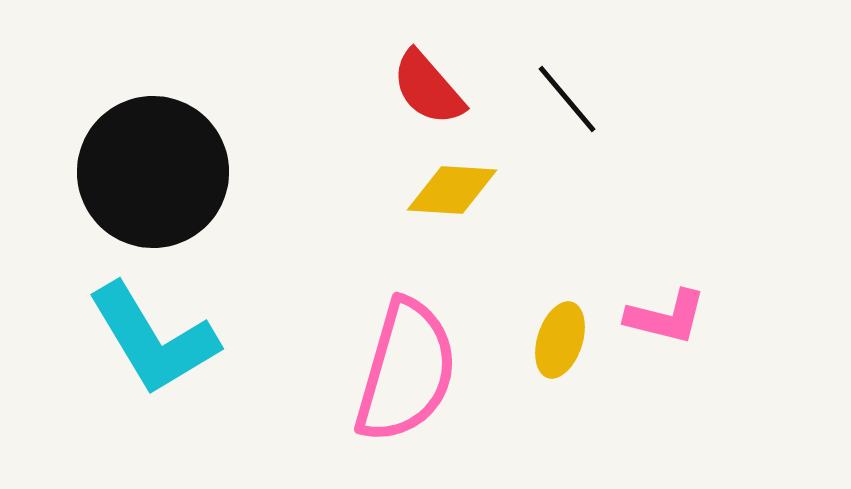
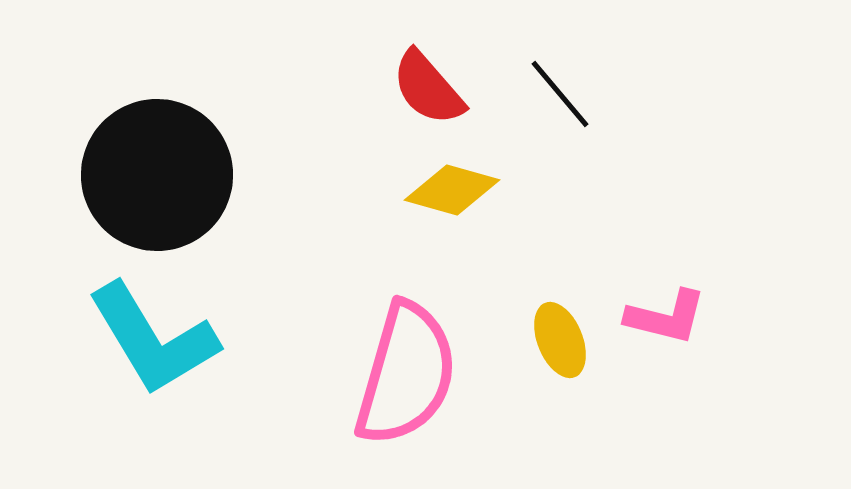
black line: moved 7 px left, 5 px up
black circle: moved 4 px right, 3 px down
yellow diamond: rotated 12 degrees clockwise
yellow ellipse: rotated 40 degrees counterclockwise
pink semicircle: moved 3 px down
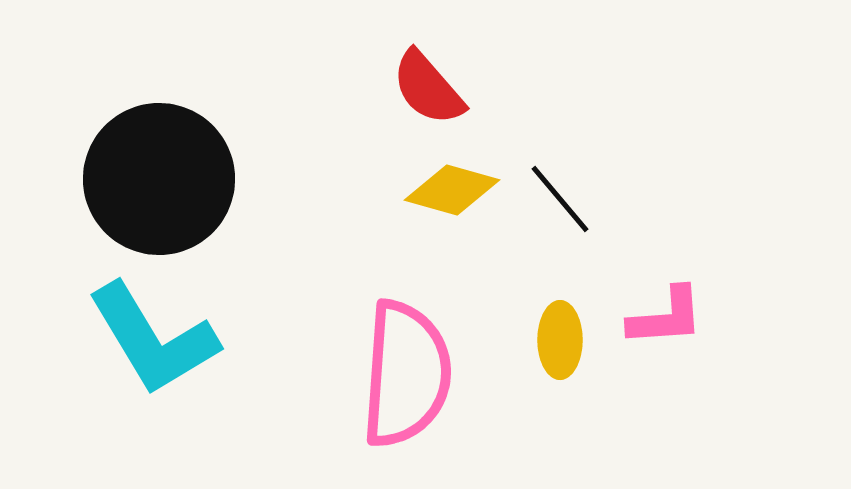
black line: moved 105 px down
black circle: moved 2 px right, 4 px down
pink L-shape: rotated 18 degrees counterclockwise
yellow ellipse: rotated 22 degrees clockwise
pink semicircle: rotated 12 degrees counterclockwise
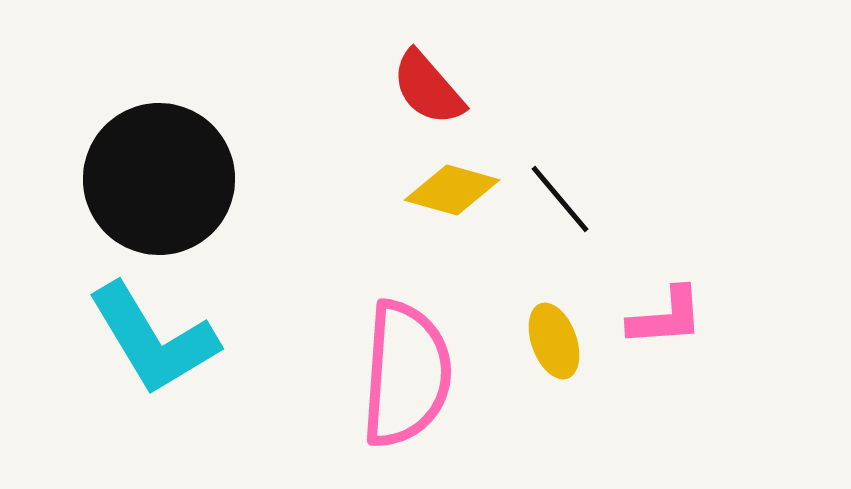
yellow ellipse: moved 6 px left, 1 px down; rotated 20 degrees counterclockwise
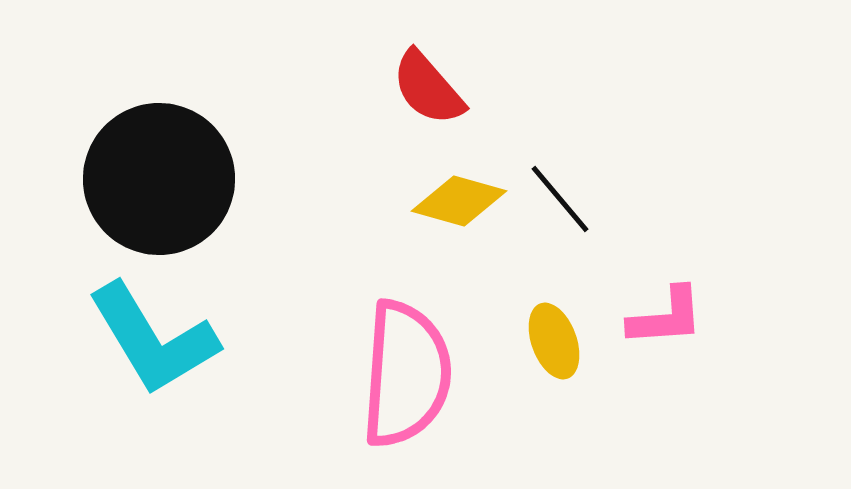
yellow diamond: moved 7 px right, 11 px down
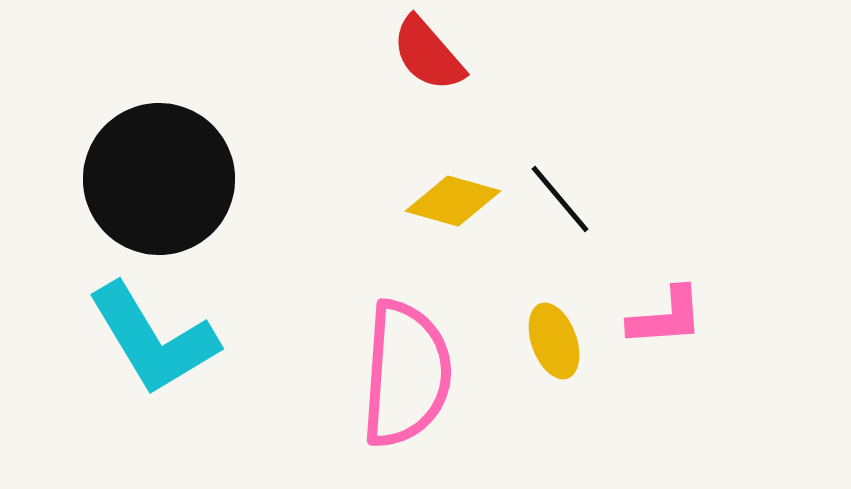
red semicircle: moved 34 px up
yellow diamond: moved 6 px left
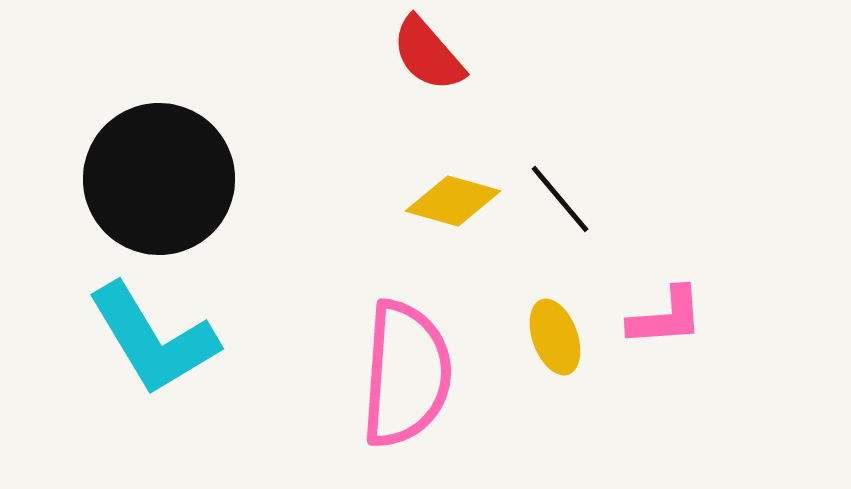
yellow ellipse: moved 1 px right, 4 px up
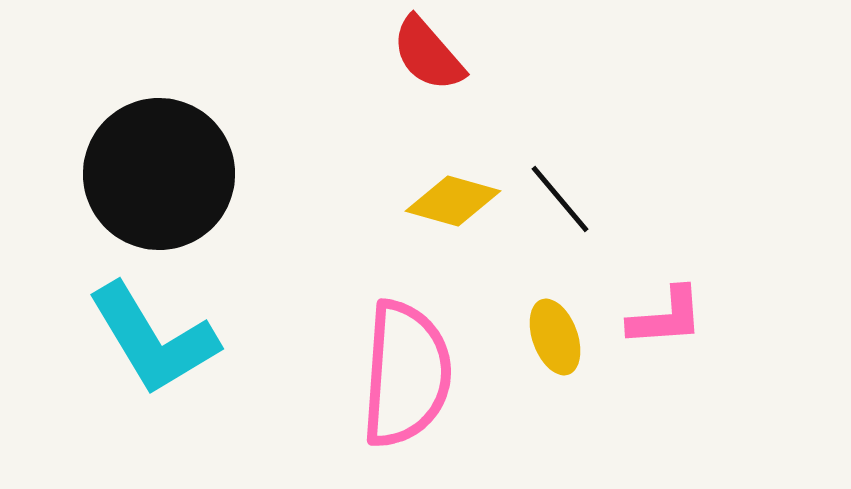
black circle: moved 5 px up
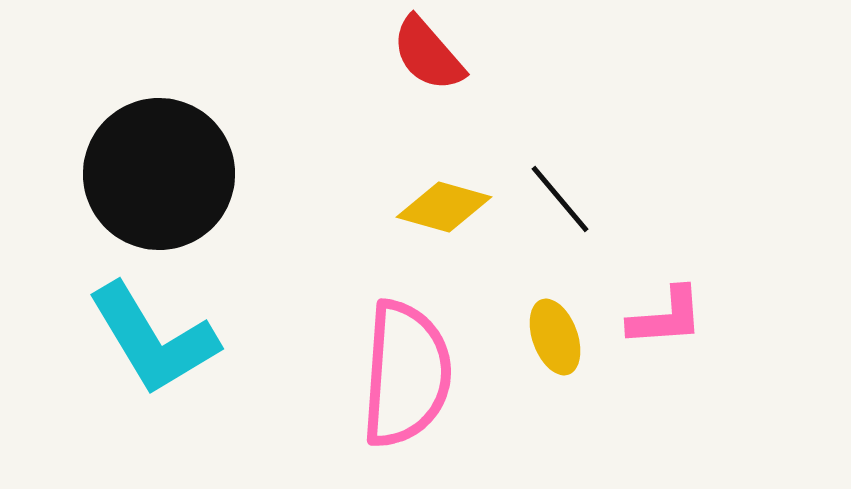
yellow diamond: moved 9 px left, 6 px down
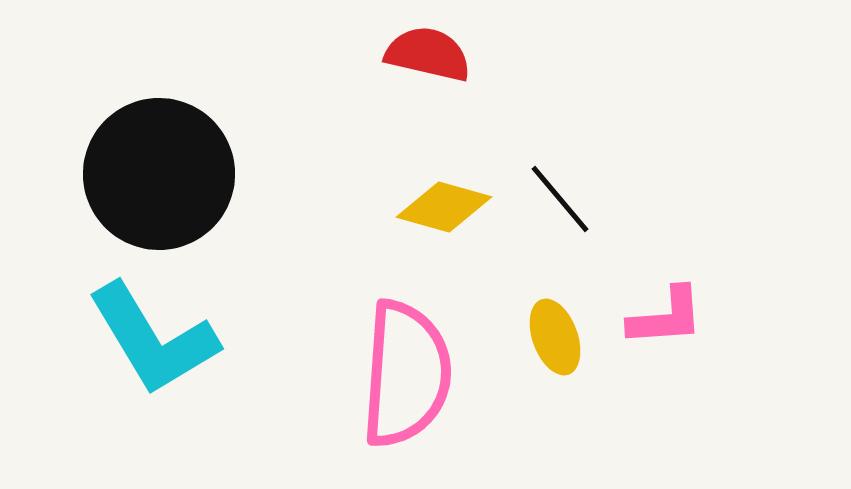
red semicircle: rotated 144 degrees clockwise
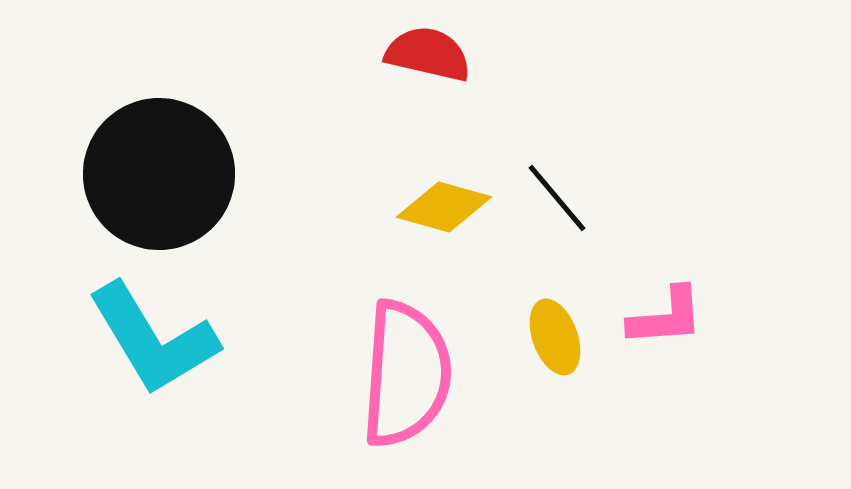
black line: moved 3 px left, 1 px up
